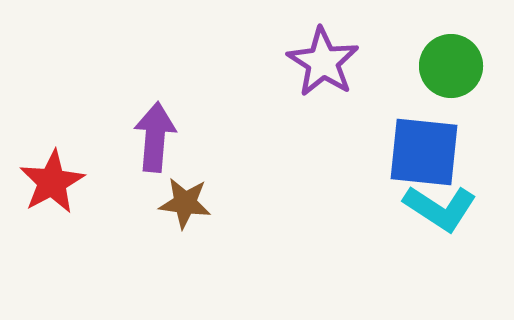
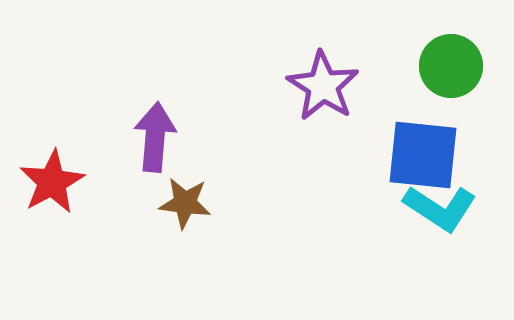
purple star: moved 24 px down
blue square: moved 1 px left, 3 px down
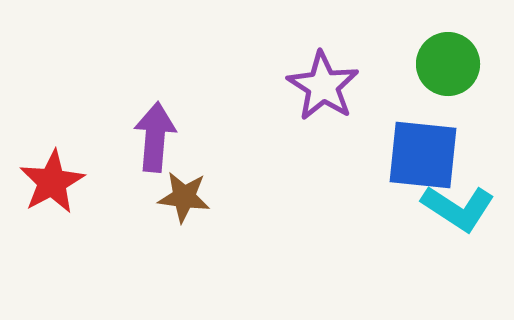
green circle: moved 3 px left, 2 px up
brown star: moved 1 px left, 6 px up
cyan L-shape: moved 18 px right
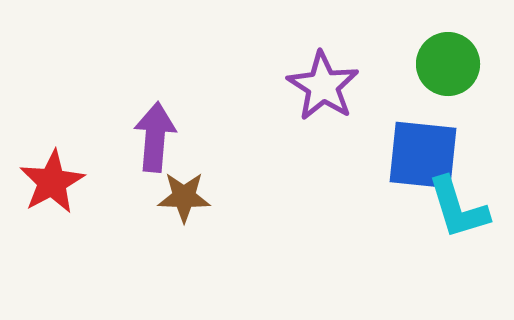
brown star: rotated 6 degrees counterclockwise
cyan L-shape: rotated 40 degrees clockwise
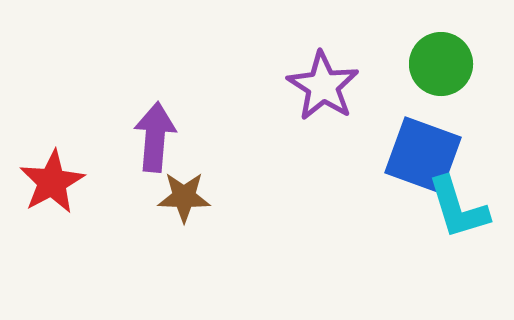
green circle: moved 7 px left
blue square: rotated 14 degrees clockwise
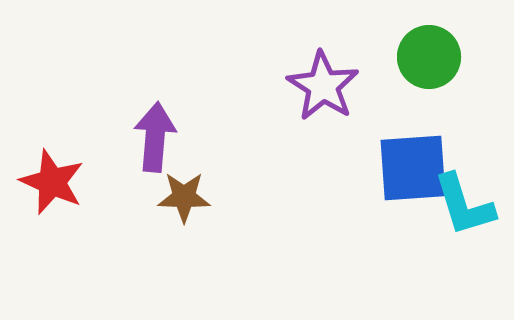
green circle: moved 12 px left, 7 px up
blue square: moved 10 px left, 13 px down; rotated 24 degrees counterclockwise
red star: rotated 20 degrees counterclockwise
cyan L-shape: moved 6 px right, 3 px up
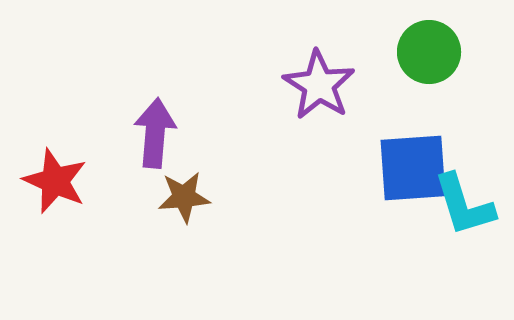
green circle: moved 5 px up
purple star: moved 4 px left, 1 px up
purple arrow: moved 4 px up
red star: moved 3 px right, 1 px up
brown star: rotated 6 degrees counterclockwise
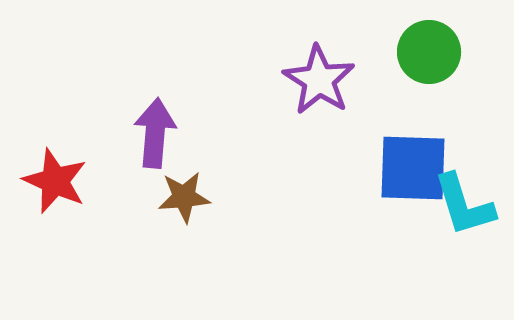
purple star: moved 5 px up
blue square: rotated 6 degrees clockwise
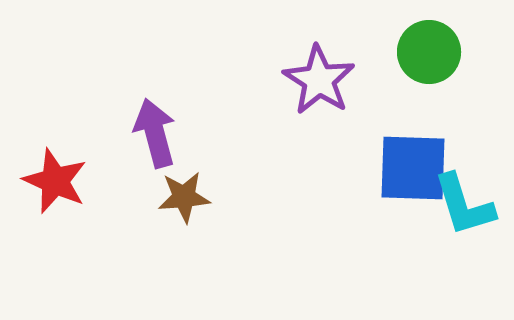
purple arrow: rotated 20 degrees counterclockwise
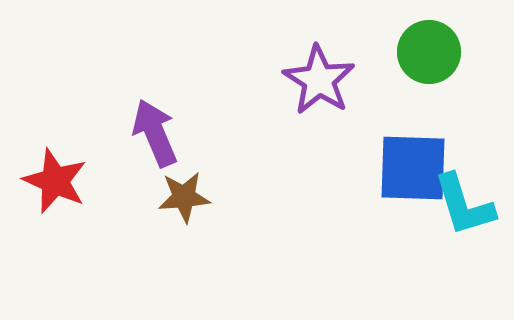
purple arrow: rotated 8 degrees counterclockwise
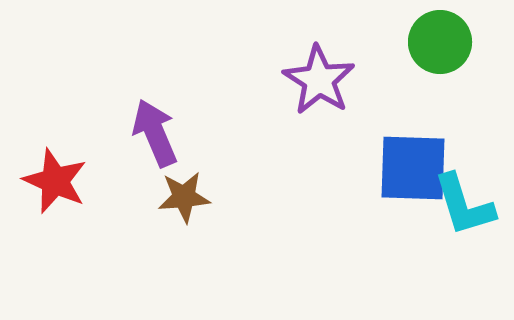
green circle: moved 11 px right, 10 px up
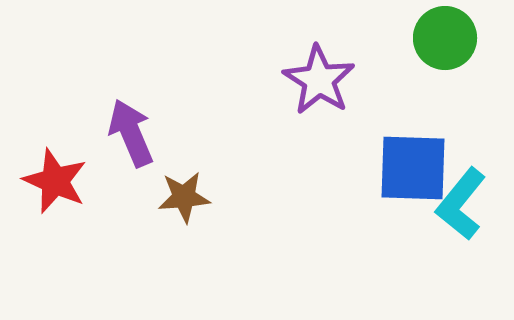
green circle: moved 5 px right, 4 px up
purple arrow: moved 24 px left
cyan L-shape: moved 3 px left, 1 px up; rotated 56 degrees clockwise
